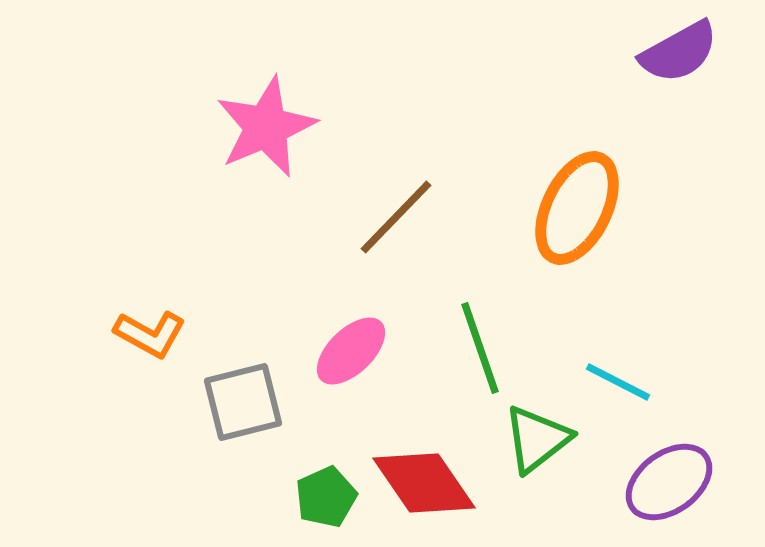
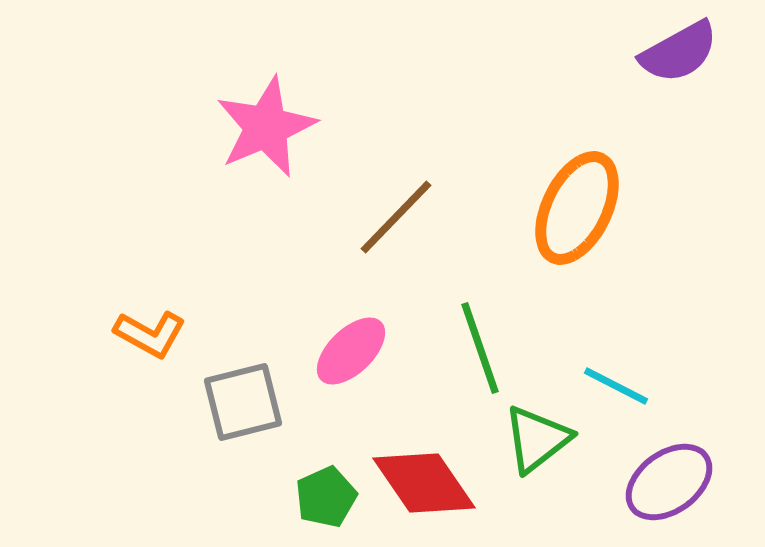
cyan line: moved 2 px left, 4 px down
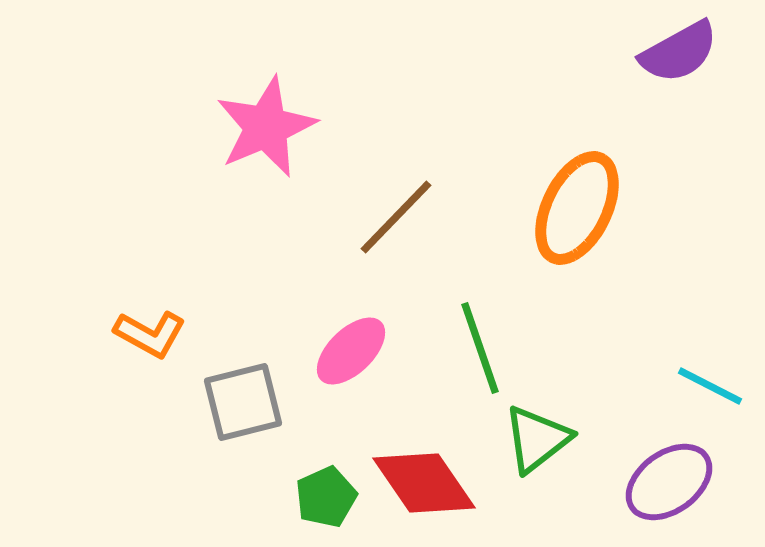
cyan line: moved 94 px right
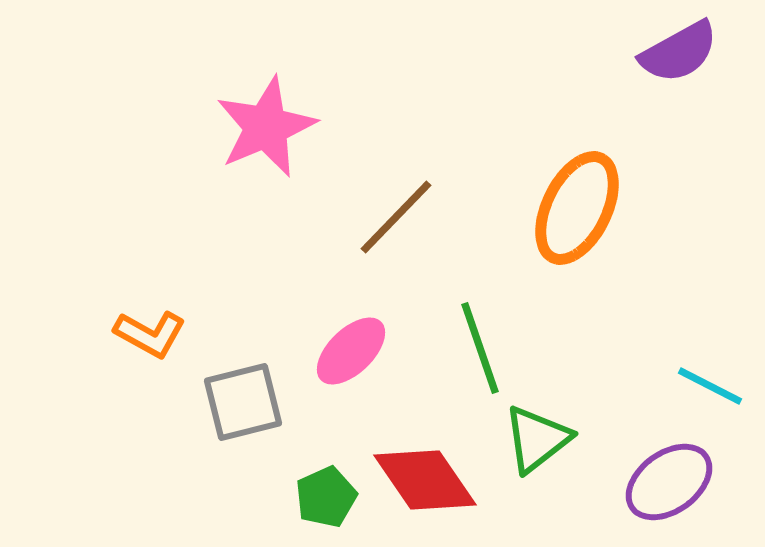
red diamond: moved 1 px right, 3 px up
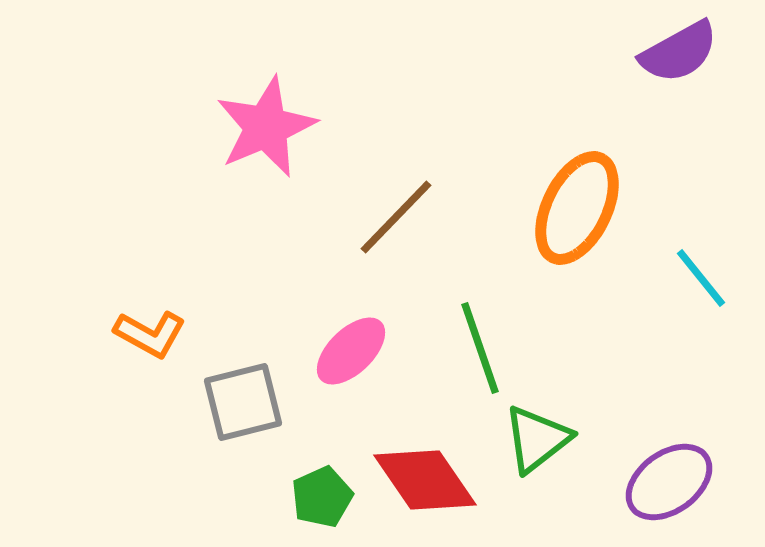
cyan line: moved 9 px left, 108 px up; rotated 24 degrees clockwise
green pentagon: moved 4 px left
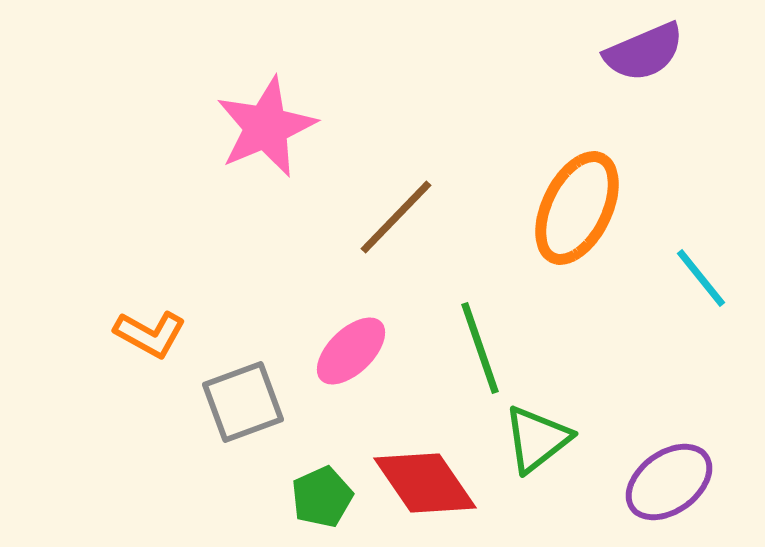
purple semicircle: moved 35 px left; rotated 6 degrees clockwise
gray square: rotated 6 degrees counterclockwise
red diamond: moved 3 px down
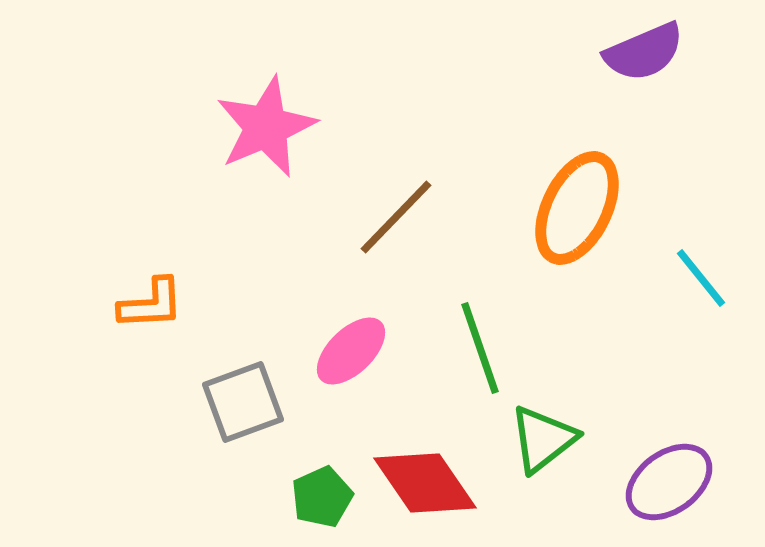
orange L-shape: moved 1 px right, 30 px up; rotated 32 degrees counterclockwise
green triangle: moved 6 px right
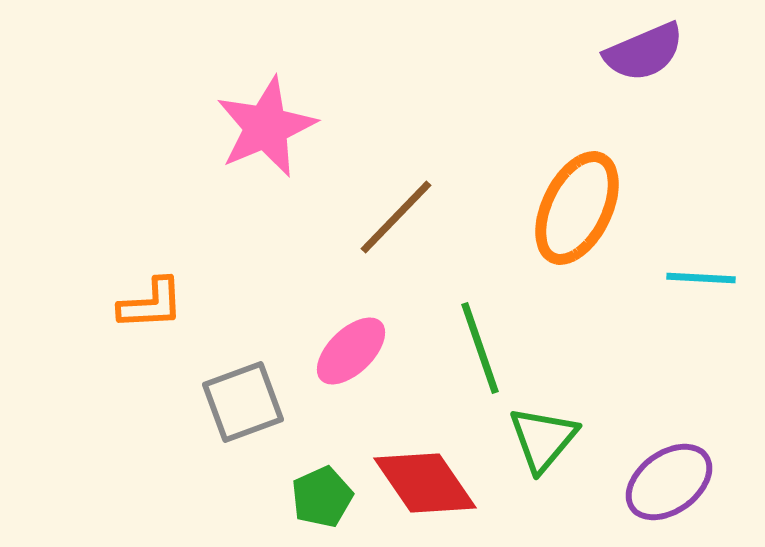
cyan line: rotated 48 degrees counterclockwise
green triangle: rotated 12 degrees counterclockwise
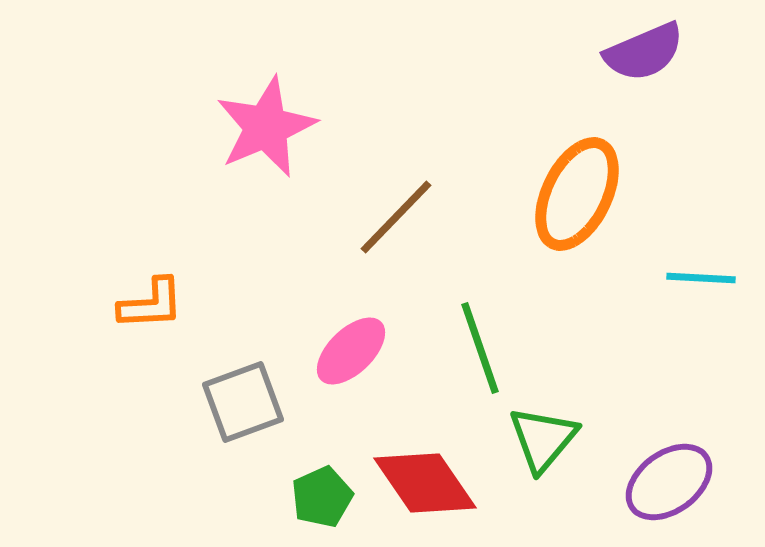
orange ellipse: moved 14 px up
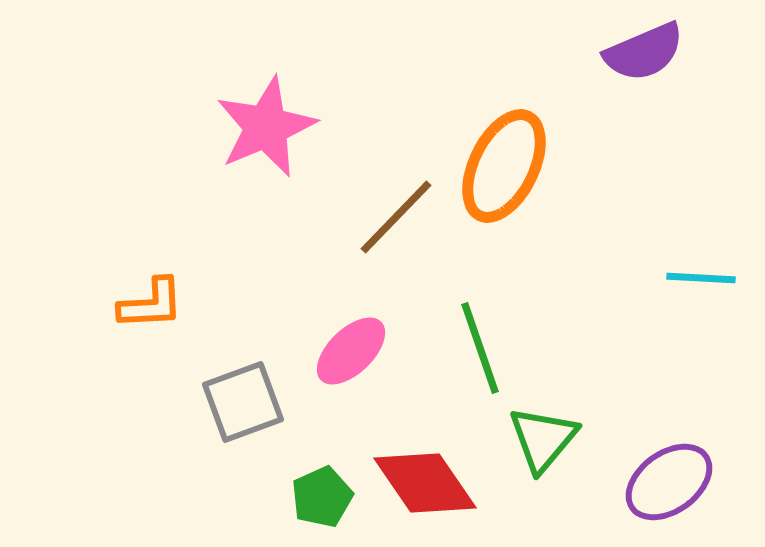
orange ellipse: moved 73 px left, 28 px up
